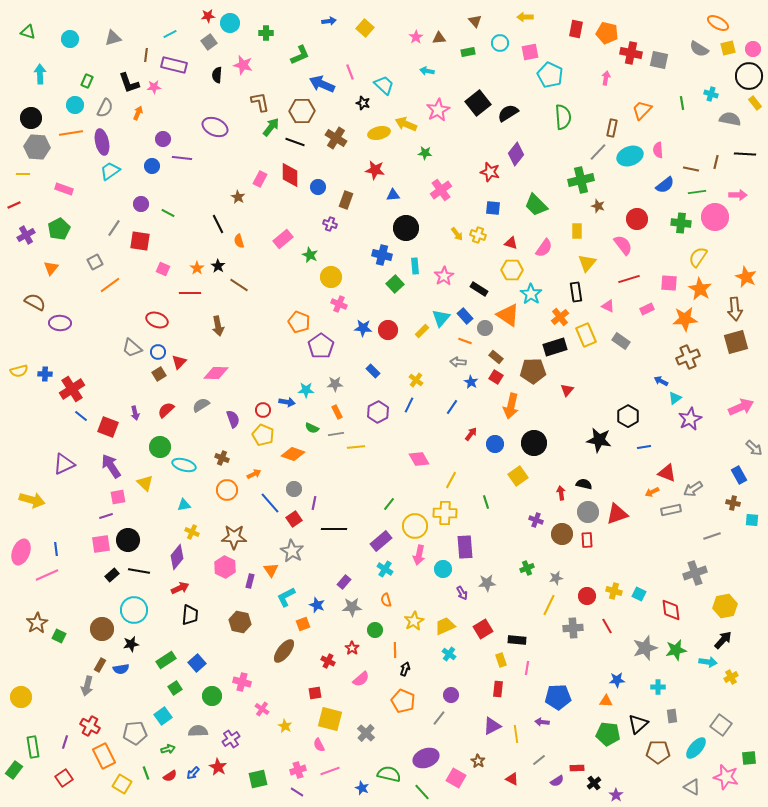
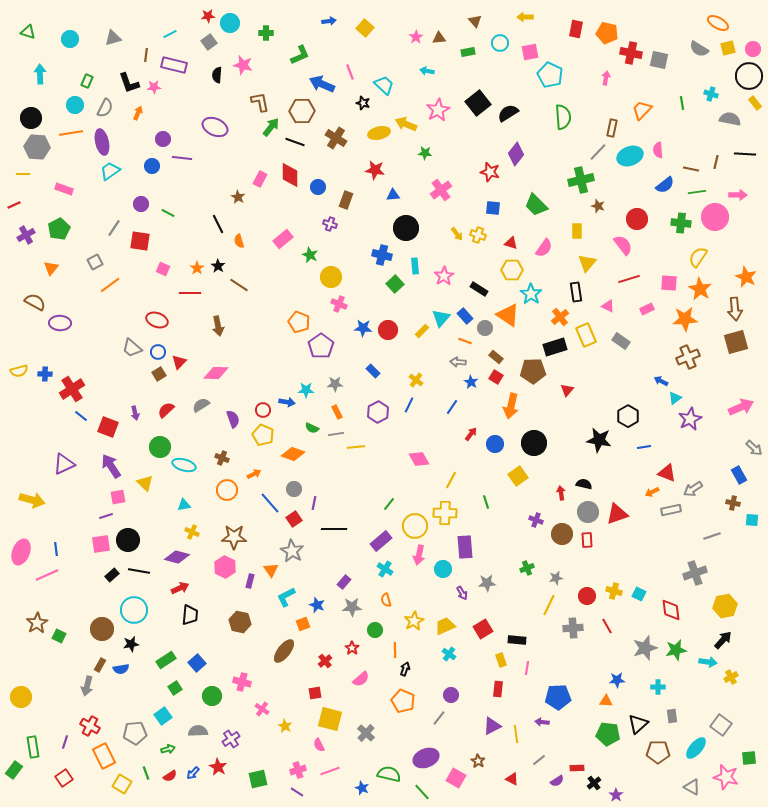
purple diamond at (177, 557): rotated 65 degrees clockwise
red cross at (328, 661): moved 3 px left; rotated 24 degrees clockwise
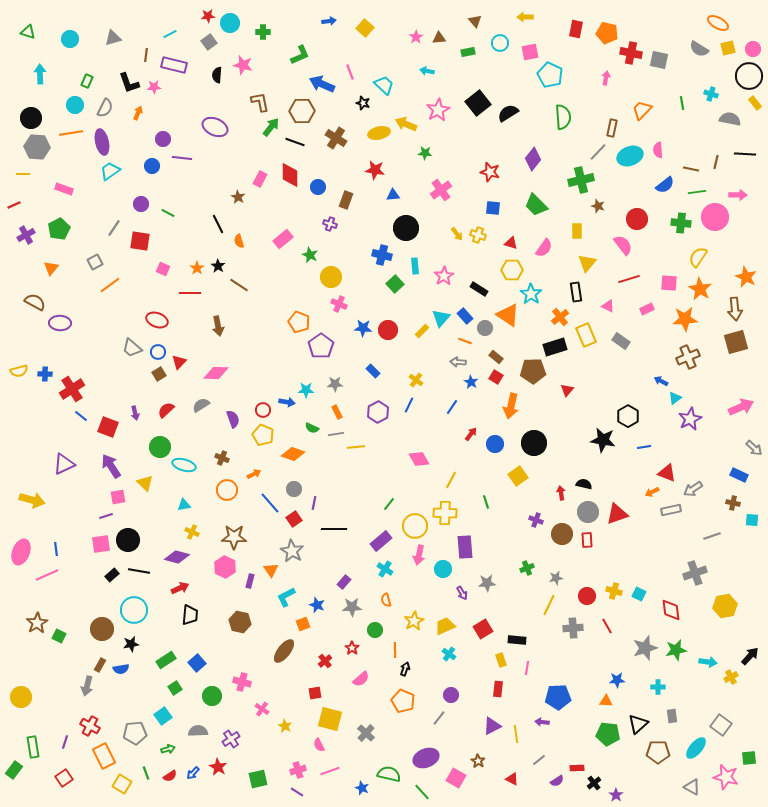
green cross at (266, 33): moved 3 px left, 1 px up
purple diamond at (516, 154): moved 17 px right, 5 px down
black star at (599, 440): moved 4 px right
blue rectangle at (739, 475): rotated 36 degrees counterclockwise
black arrow at (723, 640): moved 27 px right, 16 px down
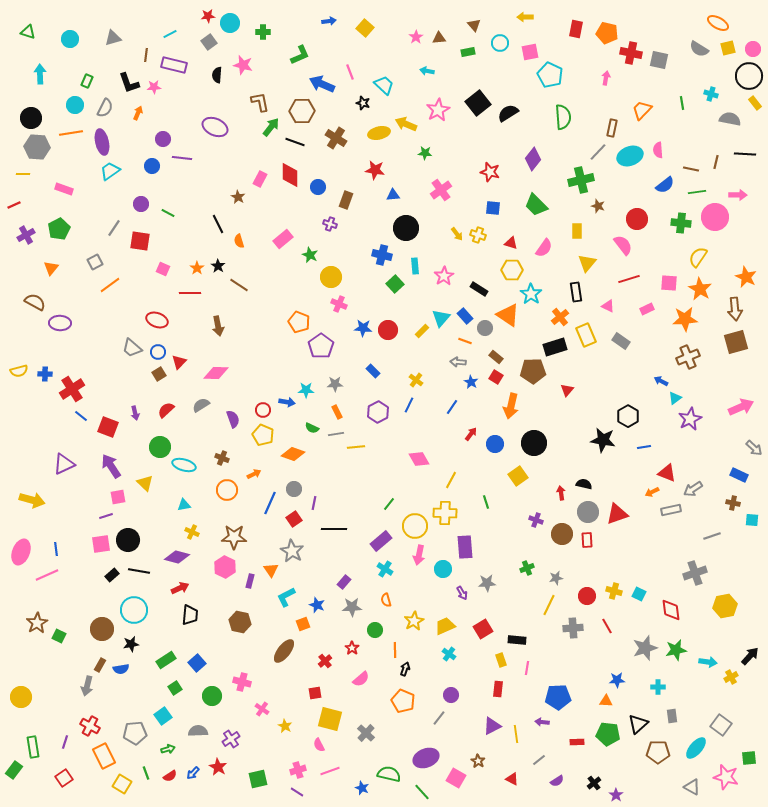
brown triangle at (475, 21): moved 1 px left, 4 px down
blue line at (270, 503): rotated 65 degrees clockwise
red rectangle at (577, 768): moved 26 px up
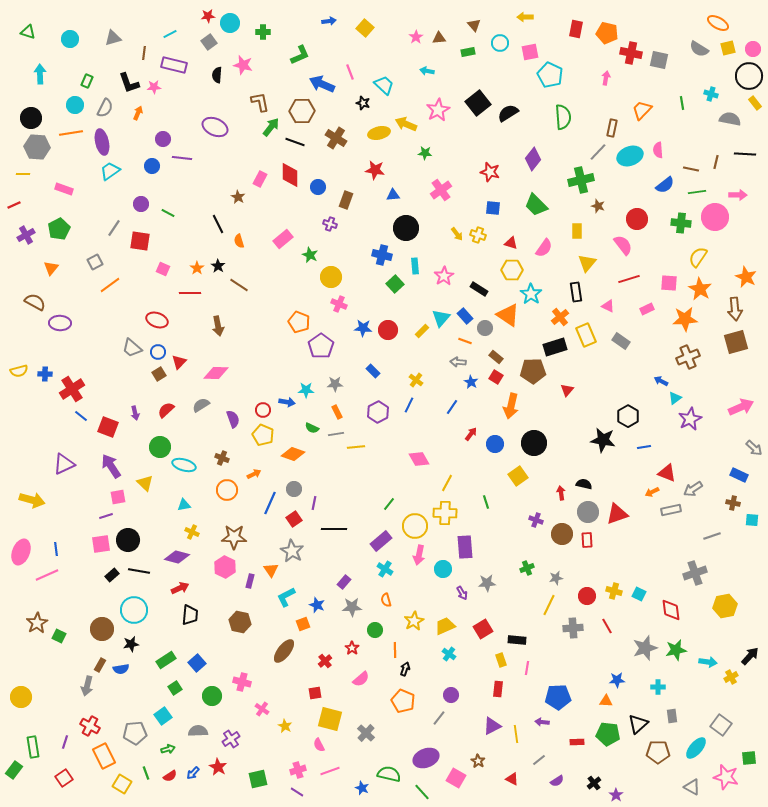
brown line at (146, 55): moved 2 px left, 2 px up
yellow line at (451, 480): moved 4 px left, 3 px down
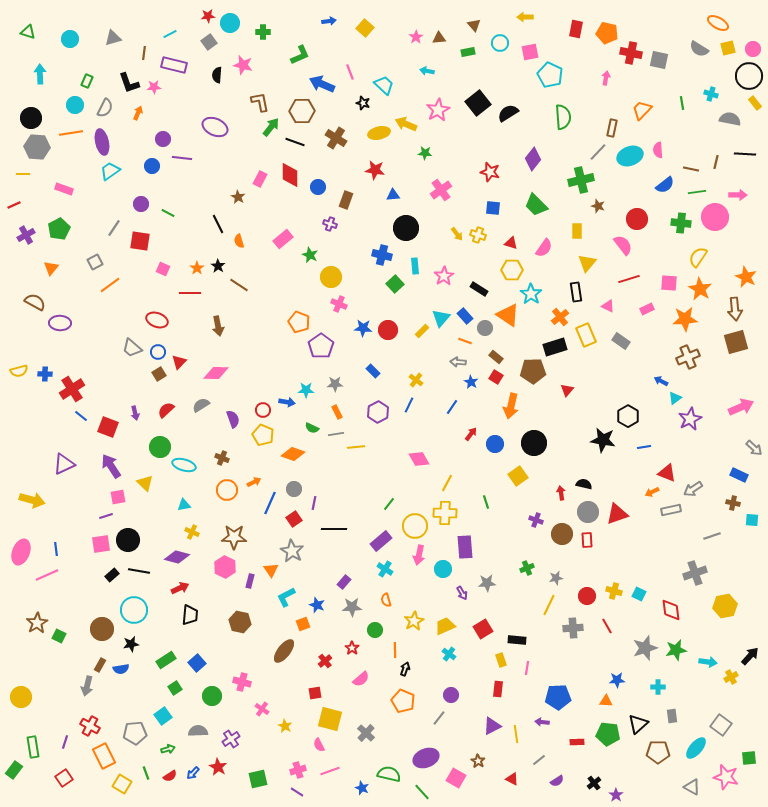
orange arrow at (254, 474): moved 8 px down
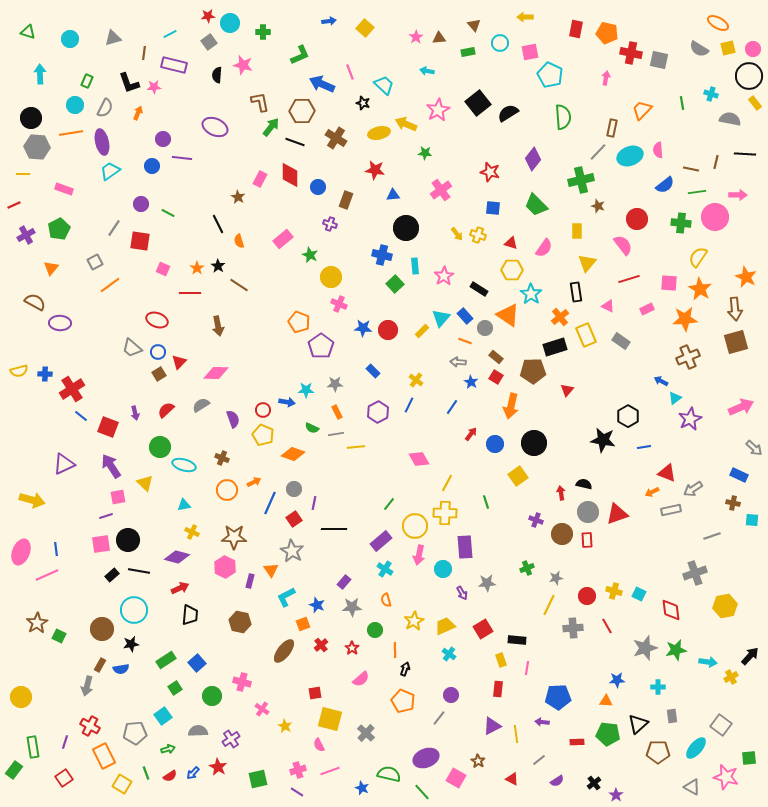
red cross at (325, 661): moved 4 px left, 16 px up
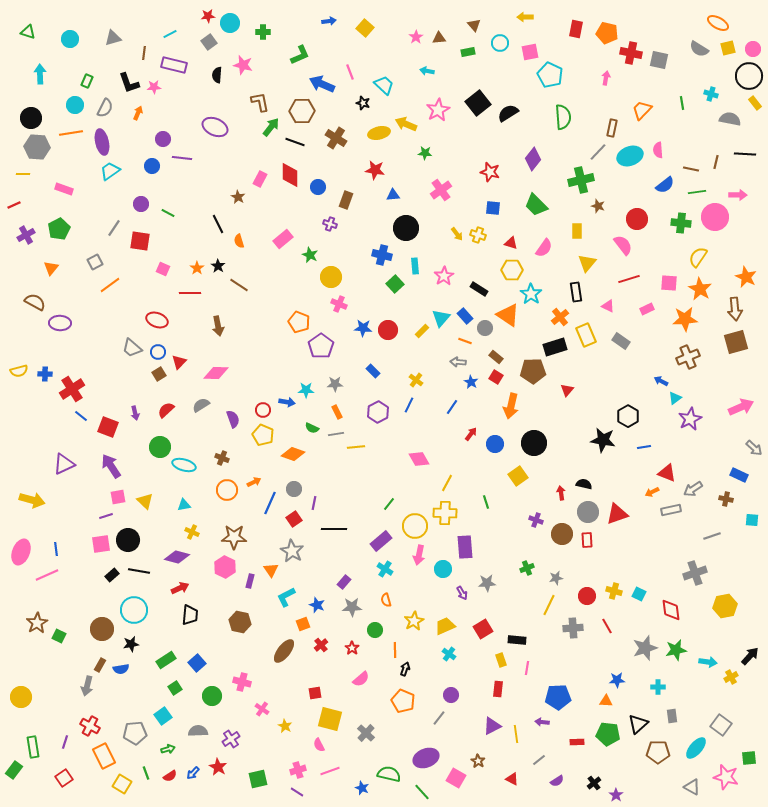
yellow triangle at (145, 483): moved 18 px down
brown cross at (733, 503): moved 7 px left, 4 px up
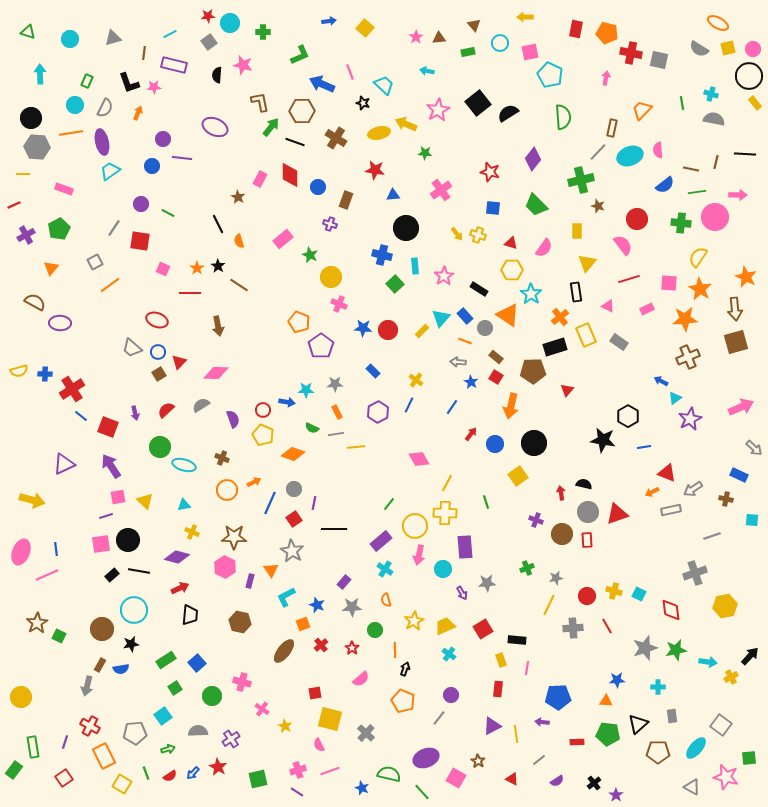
gray semicircle at (730, 119): moved 16 px left
gray rectangle at (621, 341): moved 2 px left, 1 px down
